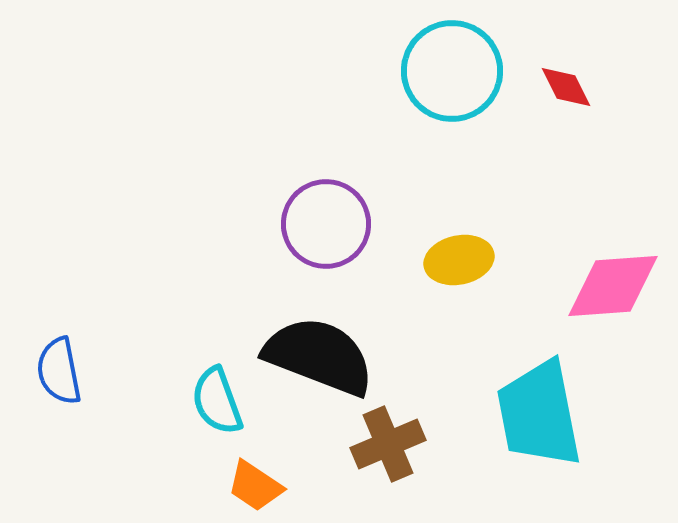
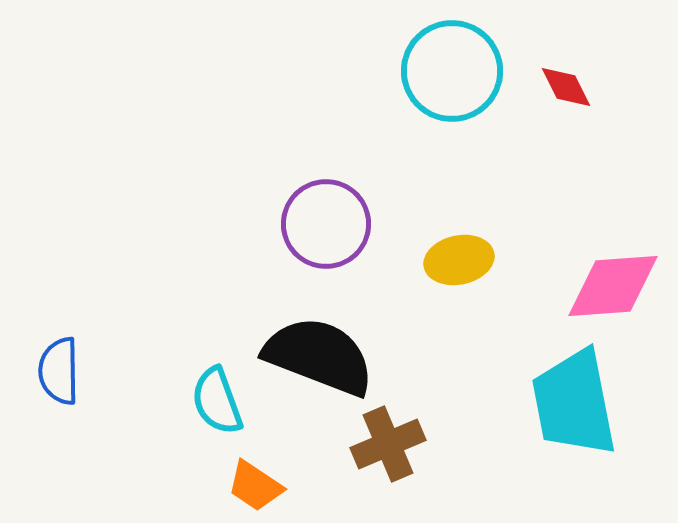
blue semicircle: rotated 10 degrees clockwise
cyan trapezoid: moved 35 px right, 11 px up
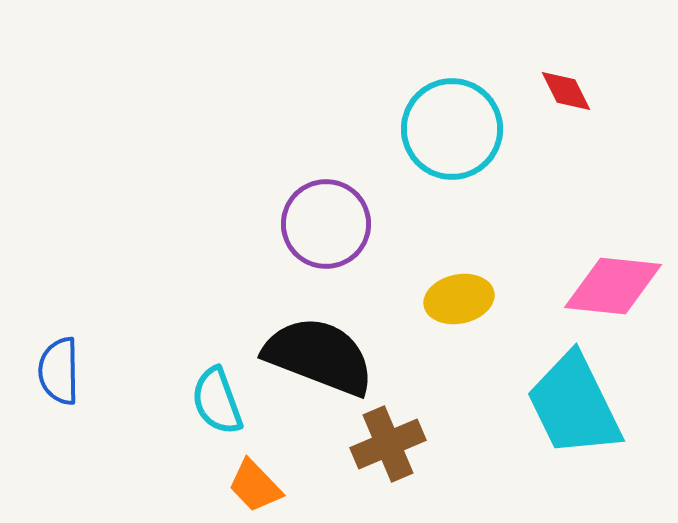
cyan circle: moved 58 px down
red diamond: moved 4 px down
yellow ellipse: moved 39 px down
pink diamond: rotated 10 degrees clockwise
cyan trapezoid: moved 2 px down; rotated 15 degrees counterclockwise
orange trapezoid: rotated 12 degrees clockwise
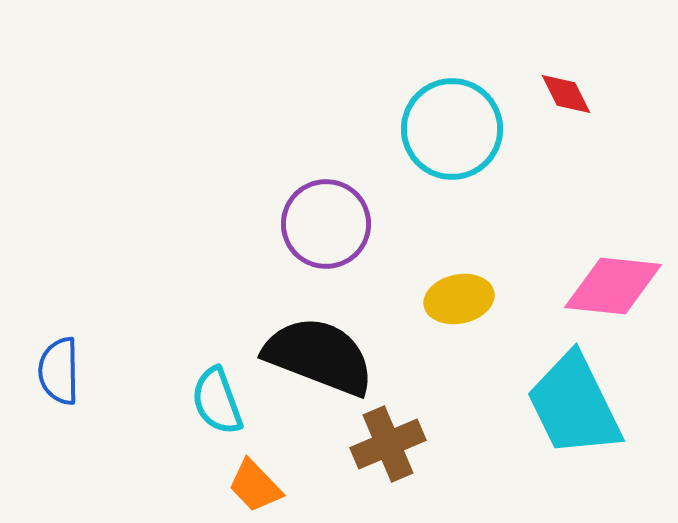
red diamond: moved 3 px down
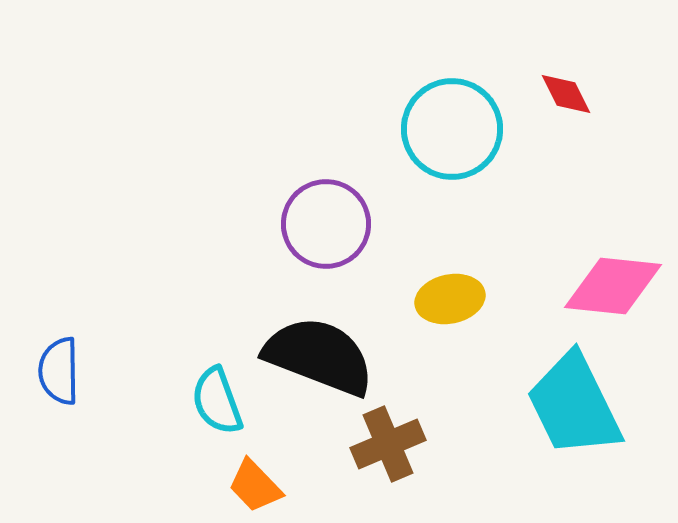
yellow ellipse: moved 9 px left
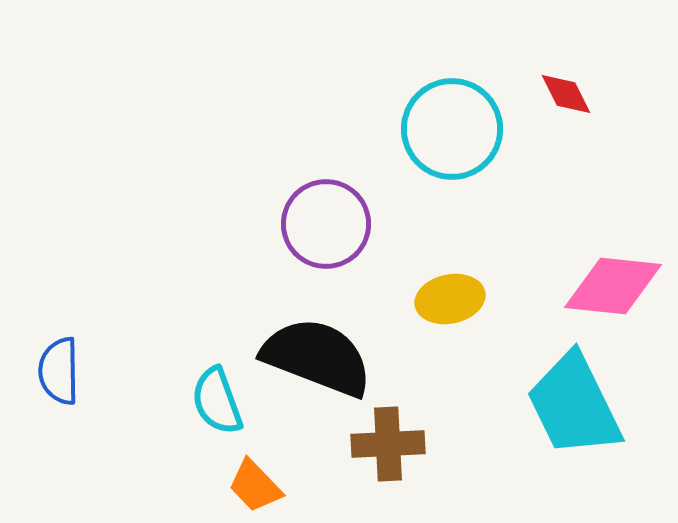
black semicircle: moved 2 px left, 1 px down
brown cross: rotated 20 degrees clockwise
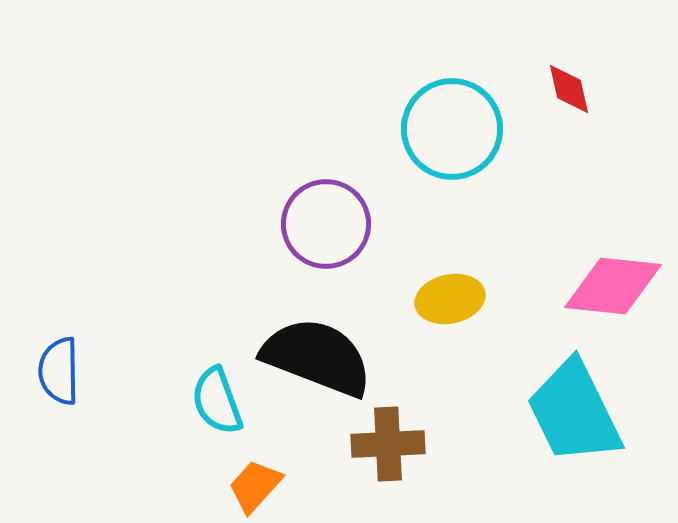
red diamond: moved 3 px right, 5 px up; rotated 14 degrees clockwise
cyan trapezoid: moved 7 px down
orange trapezoid: rotated 86 degrees clockwise
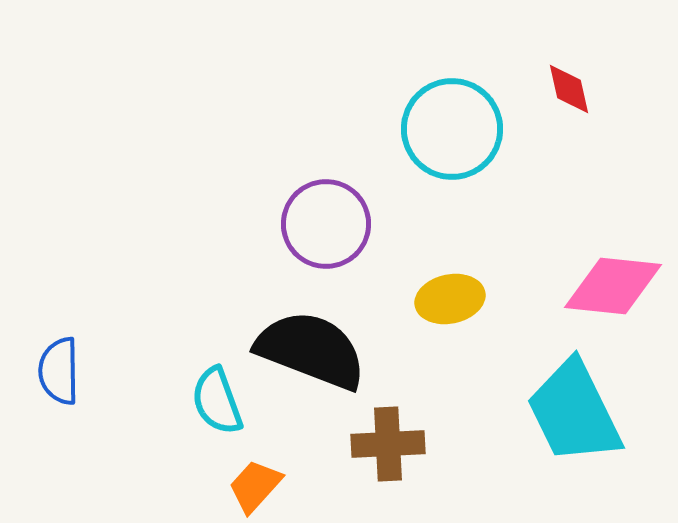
black semicircle: moved 6 px left, 7 px up
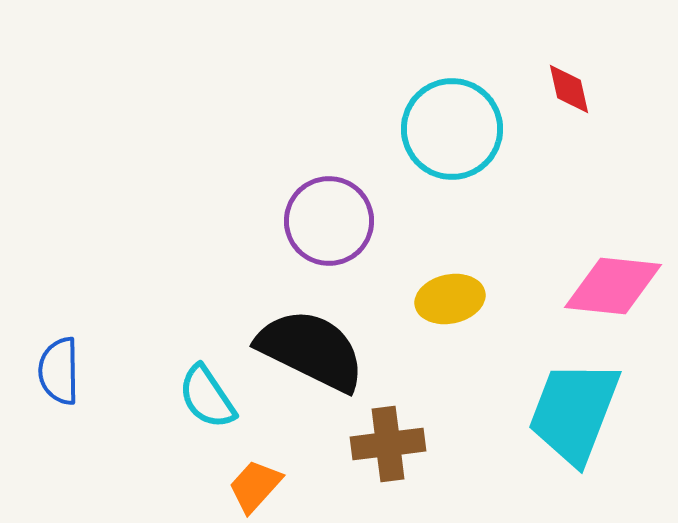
purple circle: moved 3 px right, 3 px up
black semicircle: rotated 5 degrees clockwise
cyan semicircle: moved 10 px left, 4 px up; rotated 14 degrees counterclockwise
cyan trapezoid: rotated 47 degrees clockwise
brown cross: rotated 4 degrees counterclockwise
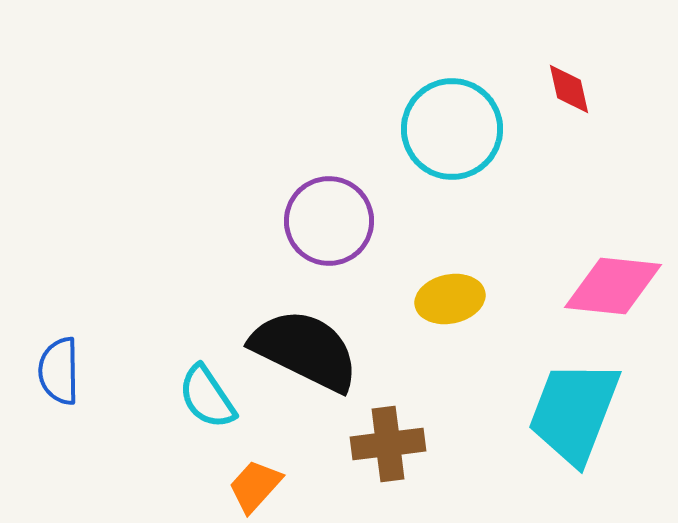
black semicircle: moved 6 px left
